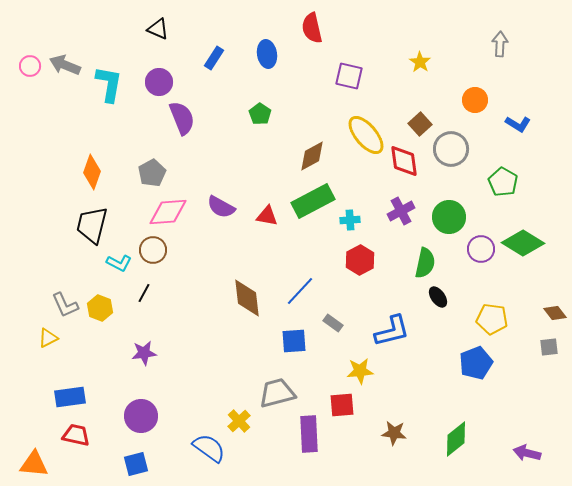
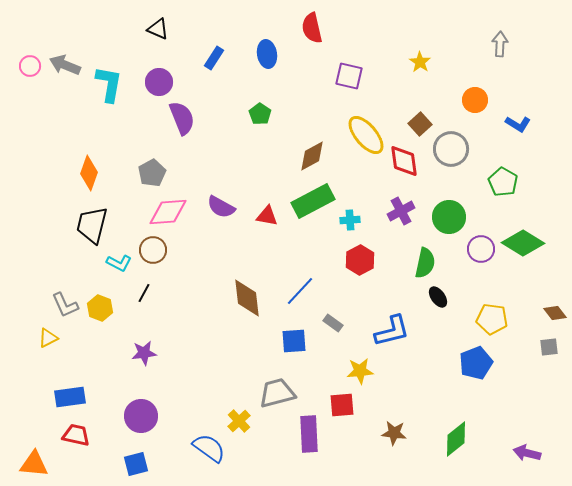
orange diamond at (92, 172): moved 3 px left, 1 px down
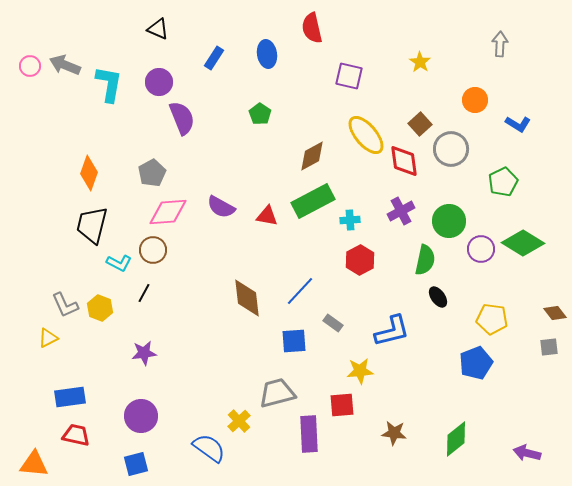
green pentagon at (503, 182): rotated 16 degrees clockwise
green circle at (449, 217): moved 4 px down
green semicircle at (425, 263): moved 3 px up
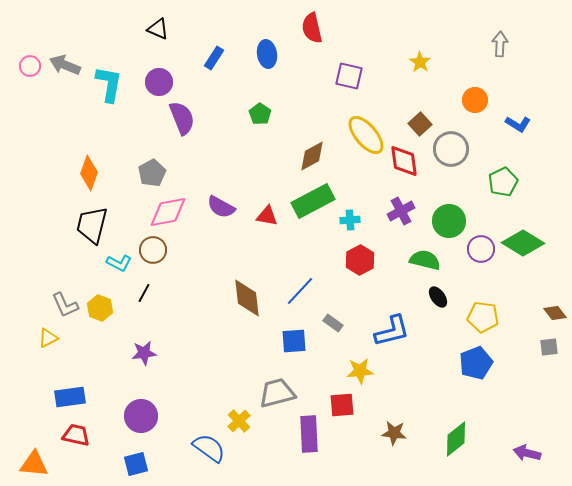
pink diamond at (168, 212): rotated 6 degrees counterclockwise
green semicircle at (425, 260): rotated 88 degrees counterclockwise
yellow pentagon at (492, 319): moved 9 px left, 2 px up
